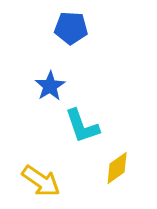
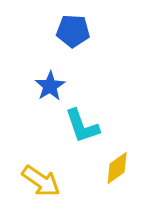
blue pentagon: moved 2 px right, 3 px down
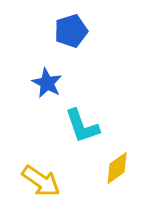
blue pentagon: moved 2 px left; rotated 20 degrees counterclockwise
blue star: moved 3 px left, 3 px up; rotated 12 degrees counterclockwise
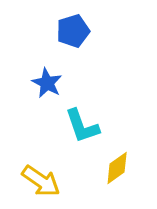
blue pentagon: moved 2 px right
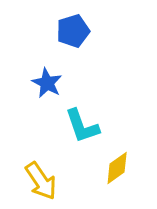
yellow arrow: rotated 21 degrees clockwise
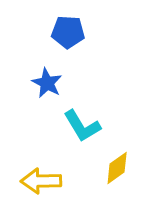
blue pentagon: moved 5 px left, 1 px down; rotated 20 degrees clockwise
cyan L-shape: rotated 12 degrees counterclockwise
yellow arrow: rotated 123 degrees clockwise
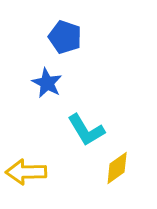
blue pentagon: moved 3 px left, 5 px down; rotated 16 degrees clockwise
cyan L-shape: moved 4 px right, 4 px down
yellow arrow: moved 15 px left, 9 px up
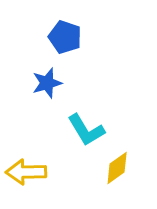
blue star: rotated 28 degrees clockwise
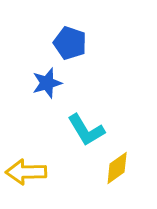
blue pentagon: moved 5 px right, 6 px down
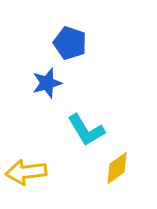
yellow arrow: rotated 6 degrees counterclockwise
